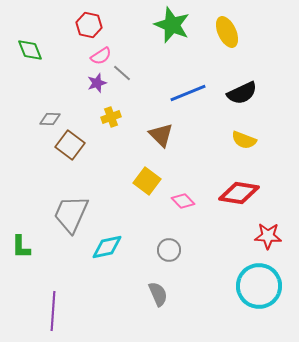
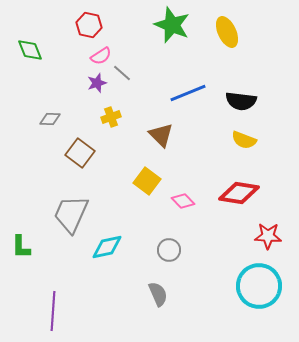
black semicircle: moved 1 px left, 8 px down; rotated 32 degrees clockwise
brown square: moved 10 px right, 8 px down
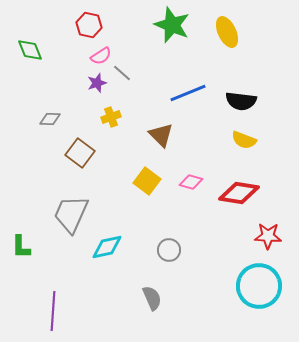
pink diamond: moved 8 px right, 19 px up; rotated 30 degrees counterclockwise
gray semicircle: moved 6 px left, 4 px down
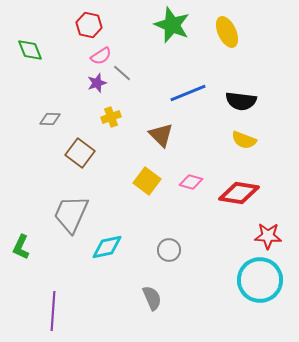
green L-shape: rotated 25 degrees clockwise
cyan circle: moved 1 px right, 6 px up
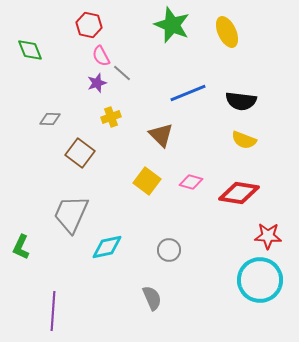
pink semicircle: rotated 95 degrees clockwise
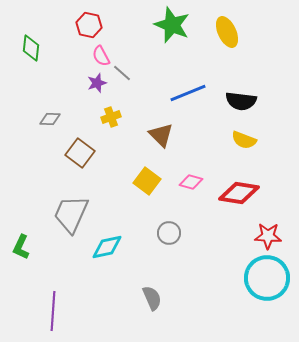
green diamond: moved 1 px right, 2 px up; rotated 28 degrees clockwise
gray circle: moved 17 px up
cyan circle: moved 7 px right, 2 px up
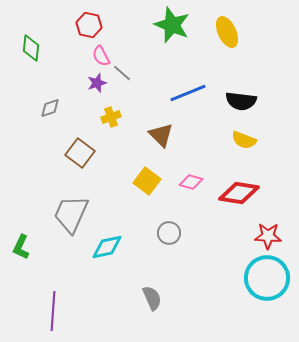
gray diamond: moved 11 px up; rotated 20 degrees counterclockwise
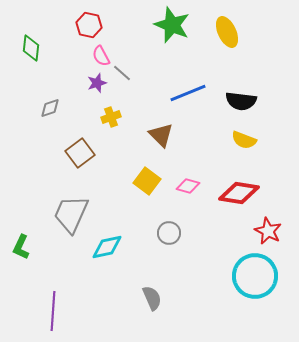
brown square: rotated 16 degrees clockwise
pink diamond: moved 3 px left, 4 px down
red star: moved 5 px up; rotated 24 degrees clockwise
cyan circle: moved 12 px left, 2 px up
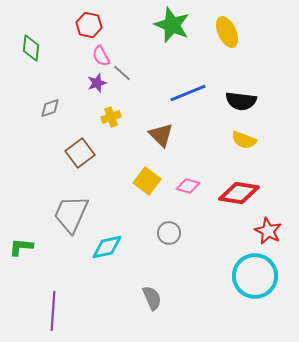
green L-shape: rotated 70 degrees clockwise
